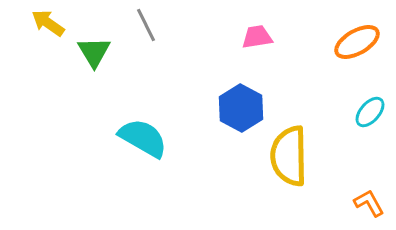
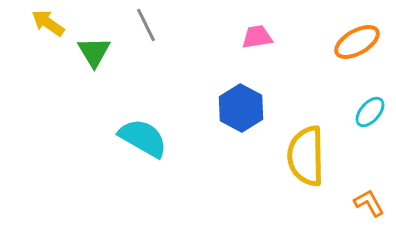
yellow semicircle: moved 17 px right
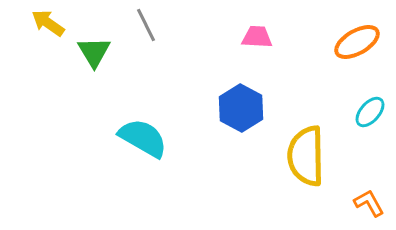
pink trapezoid: rotated 12 degrees clockwise
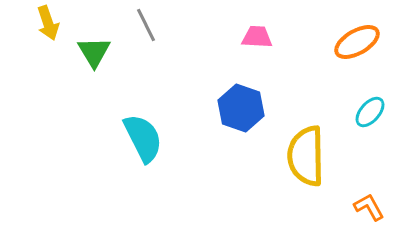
yellow arrow: rotated 144 degrees counterclockwise
blue hexagon: rotated 9 degrees counterclockwise
cyan semicircle: rotated 33 degrees clockwise
orange L-shape: moved 4 px down
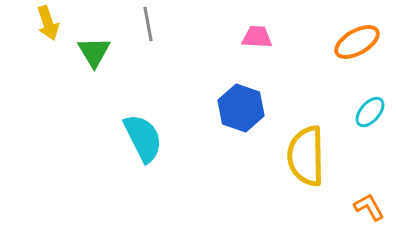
gray line: moved 2 px right, 1 px up; rotated 16 degrees clockwise
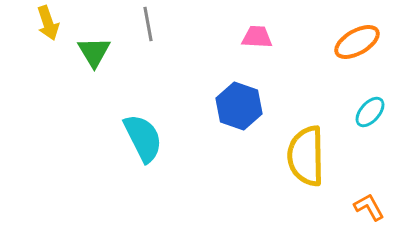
blue hexagon: moved 2 px left, 2 px up
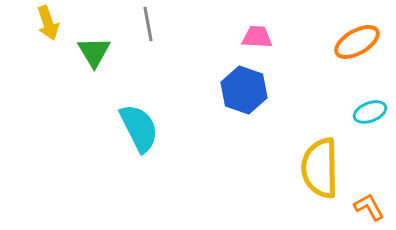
blue hexagon: moved 5 px right, 16 px up
cyan ellipse: rotated 28 degrees clockwise
cyan semicircle: moved 4 px left, 10 px up
yellow semicircle: moved 14 px right, 12 px down
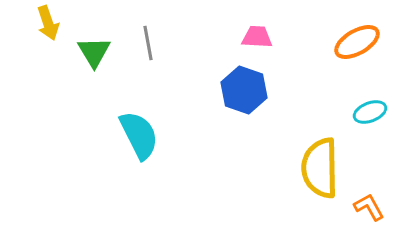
gray line: moved 19 px down
cyan semicircle: moved 7 px down
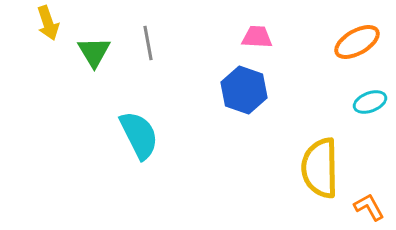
cyan ellipse: moved 10 px up
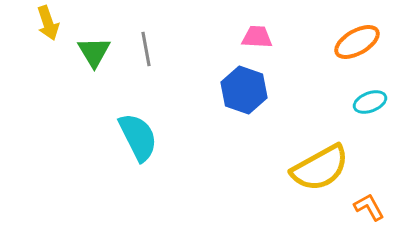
gray line: moved 2 px left, 6 px down
cyan semicircle: moved 1 px left, 2 px down
yellow semicircle: rotated 118 degrees counterclockwise
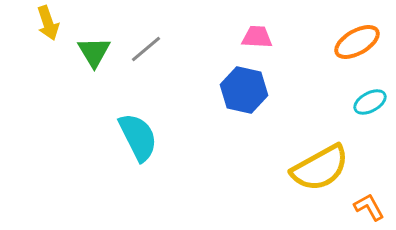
gray line: rotated 60 degrees clockwise
blue hexagon: rotated 6 degrees counterclockwise
cyan ellipse: rotated 8 degrees counterclockwise
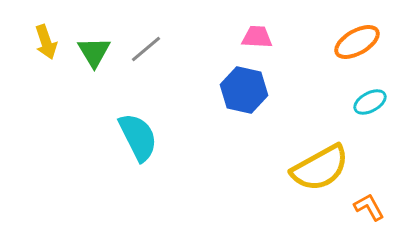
yellow arrow: moved 2 px left, 19 px down
